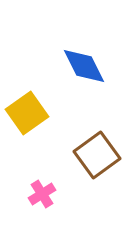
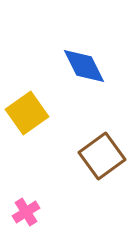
brown square: moved 5 px right, 1 px down
pink cross: moved 16 px left, 18 px down
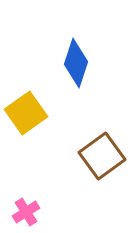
blue diamond: moved 8 px left, 3 px up; rotated 45 degrees clockwise
yellow square: moved 1 px left
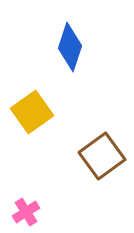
blue diamond: moved 6 px left, 16 px up
yellow square: moved 6 px right, 1 px up
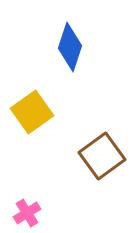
pink cross: moved 1 px right, 1 px down
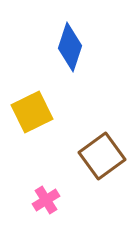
yellow square: rotated 9 degrees clockwise
pink cross: moved 19 px right, 13 px up
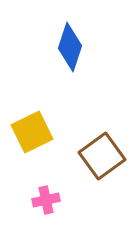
yellow square: moved 20 px down
pink cross: rotated 20 degrees clockwise
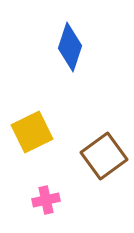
brown square: moved 2 px right
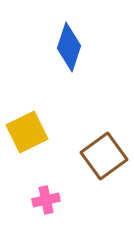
blue diamond: moved 1 px left
yellow square: moved 5 px left
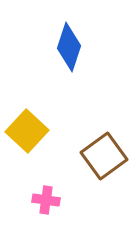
yellow square: moved 1 px up; rotated 21 degrees counterclockwise
pink cross: rotated 20 degrees clockwise
